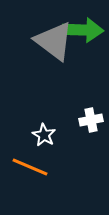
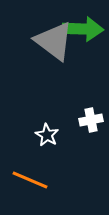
green arrow: moved 1 px up
white star: moved 3 px right
orange line: moved 13 px down
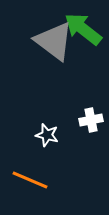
green arrow: rotated 144 degrees counterclockwise
white star: rotated 15 degrees counterclockwise
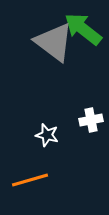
gray triangle: moved 1 px down
orange line: rotated 39 degrees counterclockwise
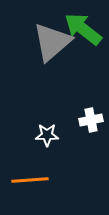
gray triangle: moved 2 px left; rotated 42 degrees clockwise
white star: rotated 15 degrees counterclockwise
orange line: rotated 12 degrees clockwise
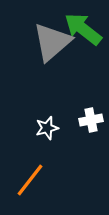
white star: moved 7 px up; rotated 15 degrees counterclockwise
orange line: rotated 48 degrees counterclockwise
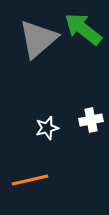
gray triangle: moved 14 px left, 3 px up
orange line: rotated 39 degrees clockwise
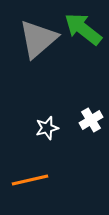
white cross: rotated 20 degrees counterclockwise
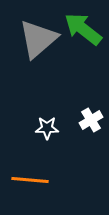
white star: rotated 15 degrees clockwise
orange line: rotated 18 degrees clockwise
